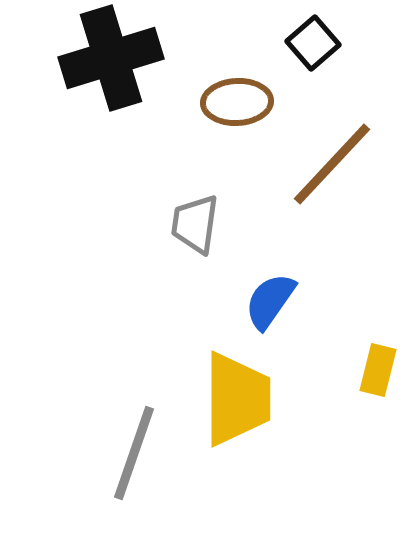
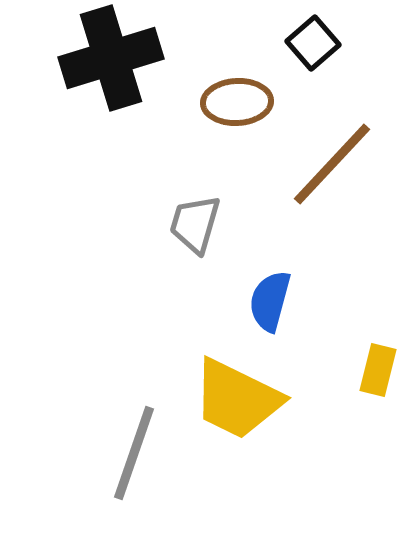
gray trapezoid: rotated 8 degrees clockwise
blue semicircle: rotated 20 degrees counterclockwise
yellow trapezoid: rotated 116 degrees clockwise
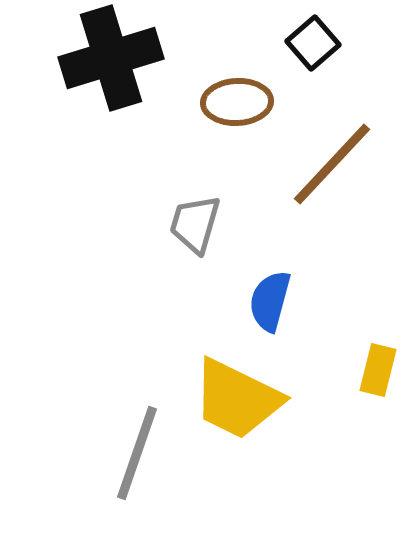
gray line: moved 3 px right
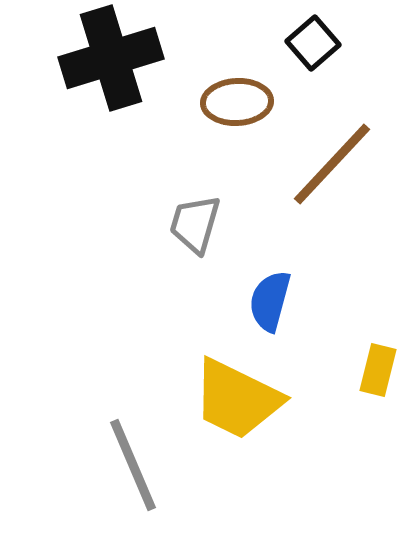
gray line: moved 4 px left, 12 px down; rotated 42 degrees counterclockwise
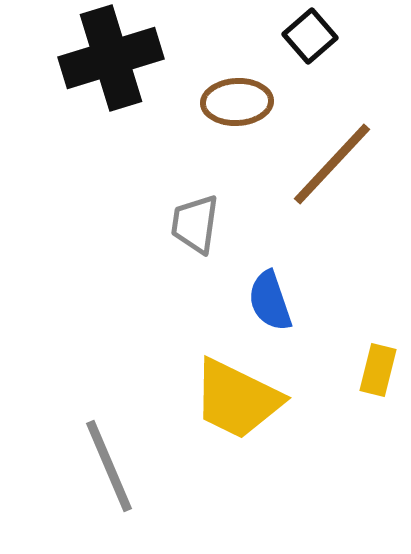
black square: moved 3 px left, 7 px up
gray trapezoid: rotated 8 degrees counterclockwise
blue semicircle: rotated 34 degrees counterclockwise
gray line: moved 24 px left, 1 px down
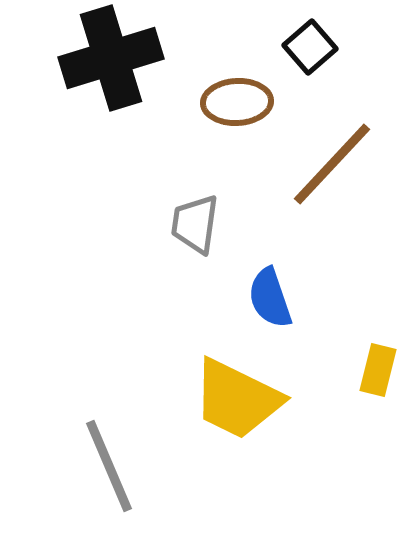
black square: moved 11 px down
blue semicircle: moved 3 px up
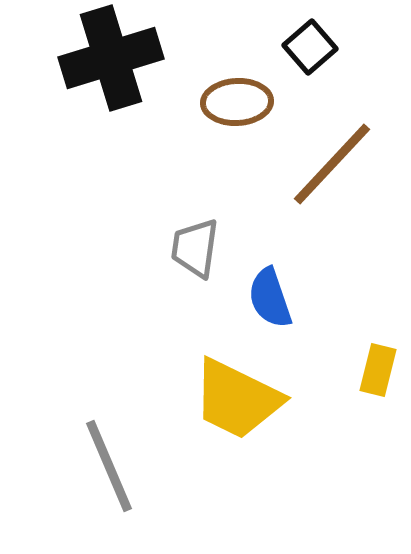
gray trapezoid: moved 24 px down
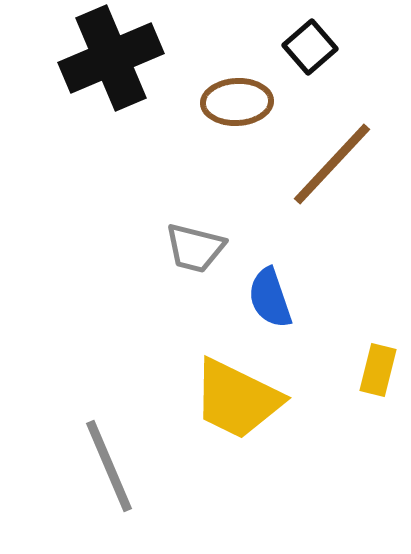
black cross: rotated 6 degrees counterclockwise
gray trapezoid: rotated 84 degrees counterclockwise
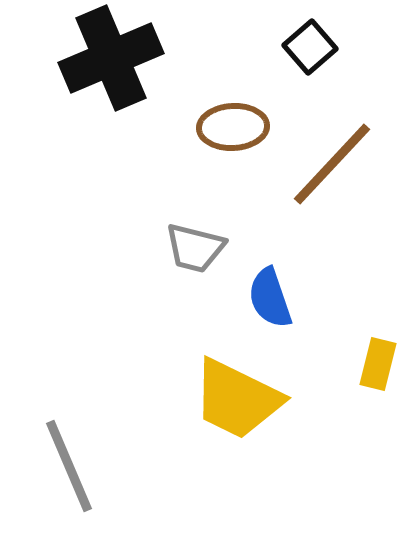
brown ellipse: moved 4 px left, 25 px down
yellow rectangle: moved 6 px up
gray line: moved 40 px left
